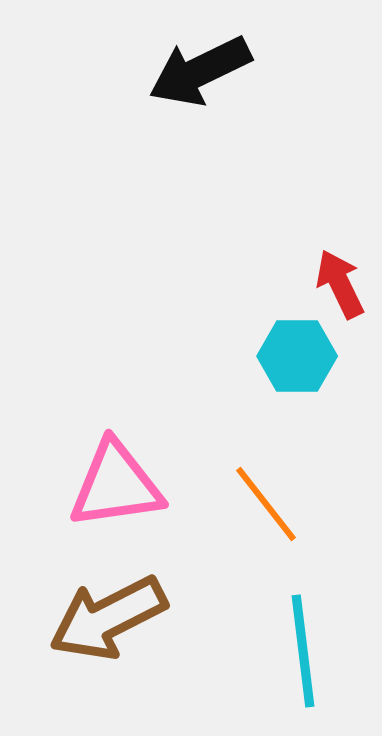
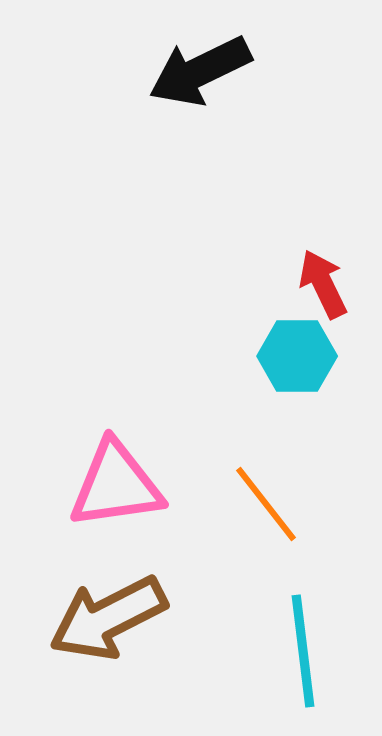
red arrow: moved 17 px left
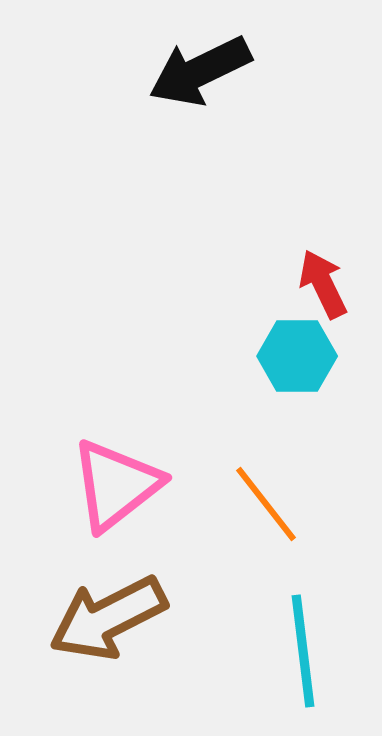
pink triangle: rotated 30 degrees counterclockwise
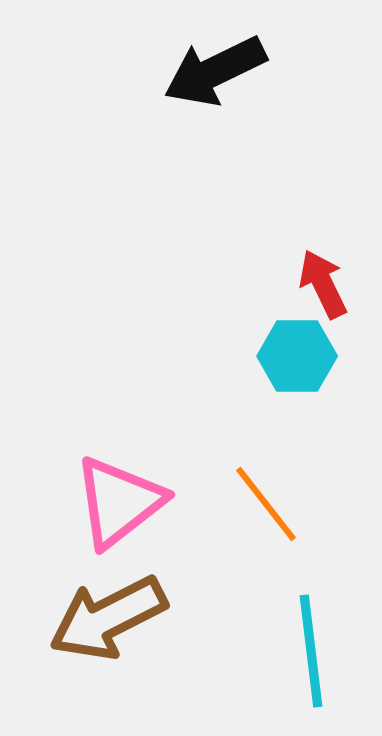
black arrow: moved 15 px right
pink triangle: moved 3 px right, 17 px down
cyan line: moved 8 px right
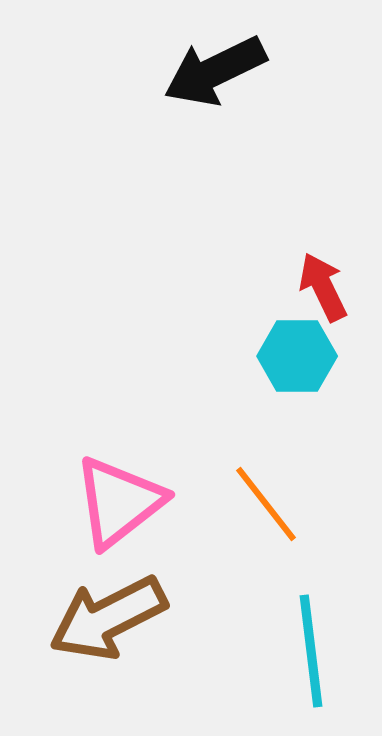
red arrow: moved 3 px down
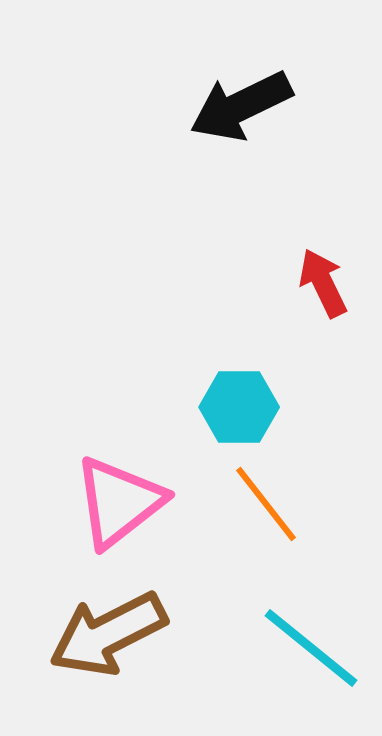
black arrow: moved 26 px right, 35 px down
red arrow: moved 4 px up
cyan hexagon: moved 58 px left, 51 px down
brown arrow: moved 16 px down
cyan line: moved 3 px up; rotated 44 degrees counterclockwise
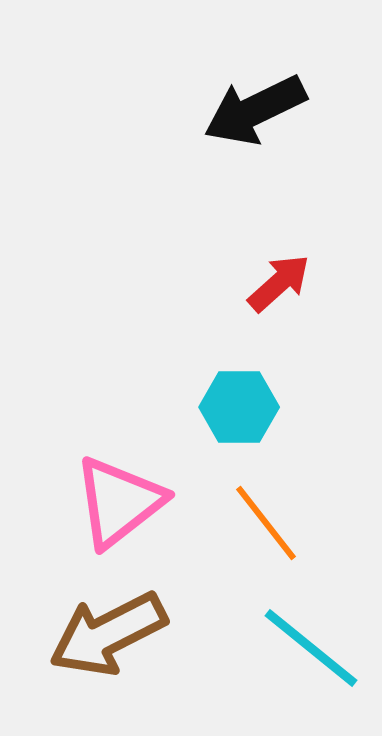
black arrow: moved 14 px right, 4 px down
red arrow: moved 44 px left; rotated 74 degrees clockwise
orange line: moved 19 px down
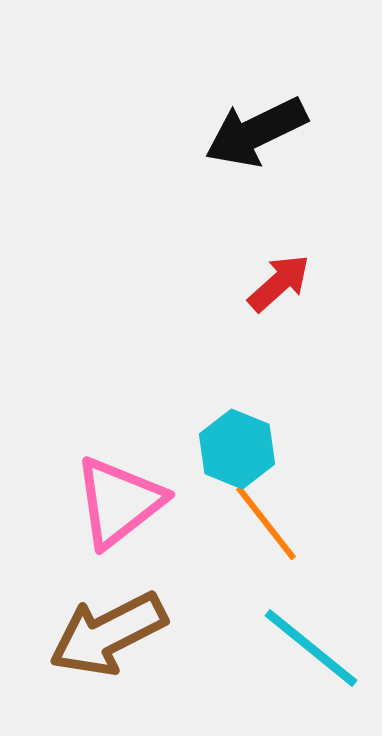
black arrow: moved 1 px right, 22 px down
cyan hexagon: moved 2 px left, 42 px down; rotated 22 degrees clockwise
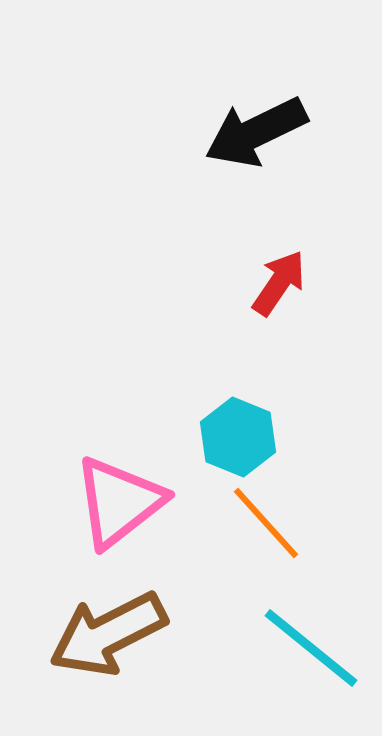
red arrow: rotated 14 degrees counterclockwise
cyan hexagon: moved 1 px right, 12 px up
orange line: rotated 4 degrees counterclockwise
